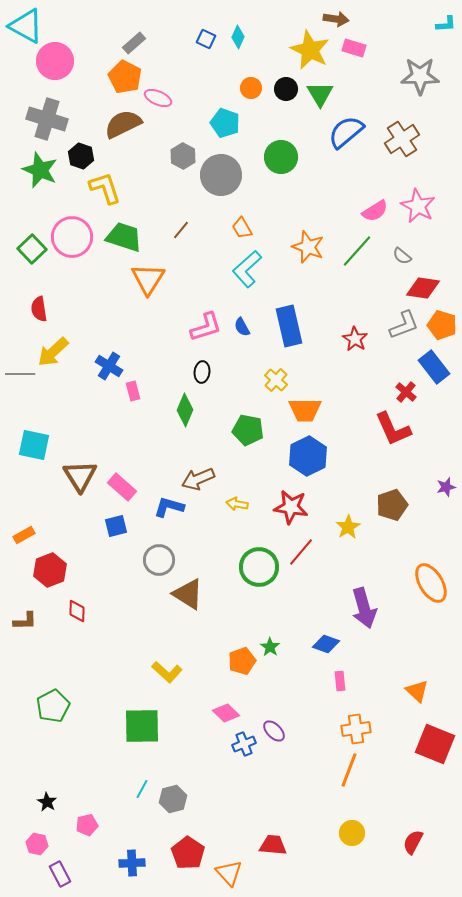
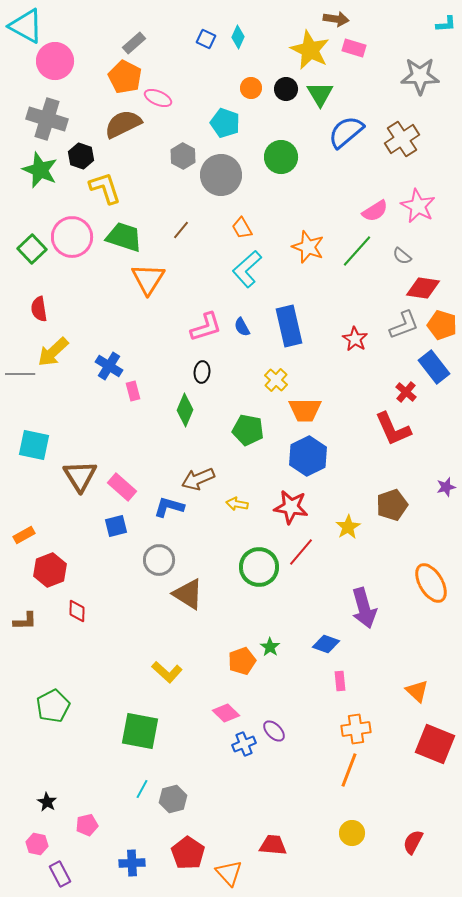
green square at (142, 726): moved 2 px left, 5 px down; rotated 12 degrees clockwise
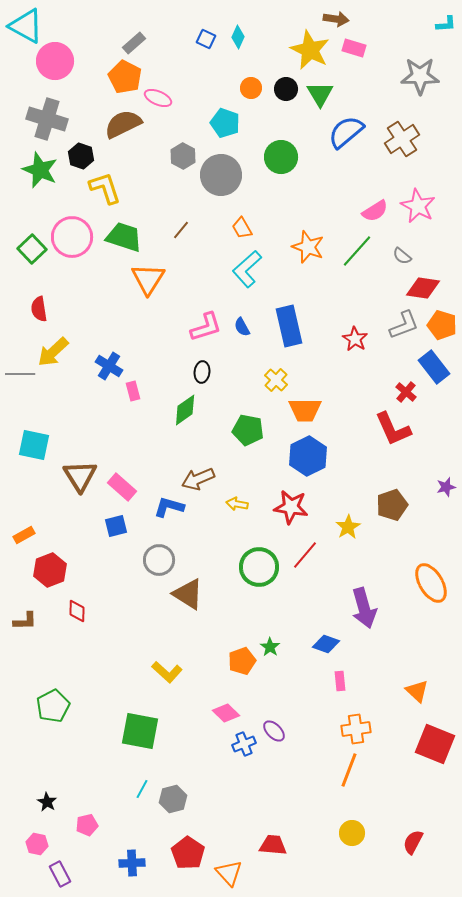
green diamond at (185, 410): rotated 32 degrees clockwise
red line at (301, 552): moved 4 px right, 3 px down
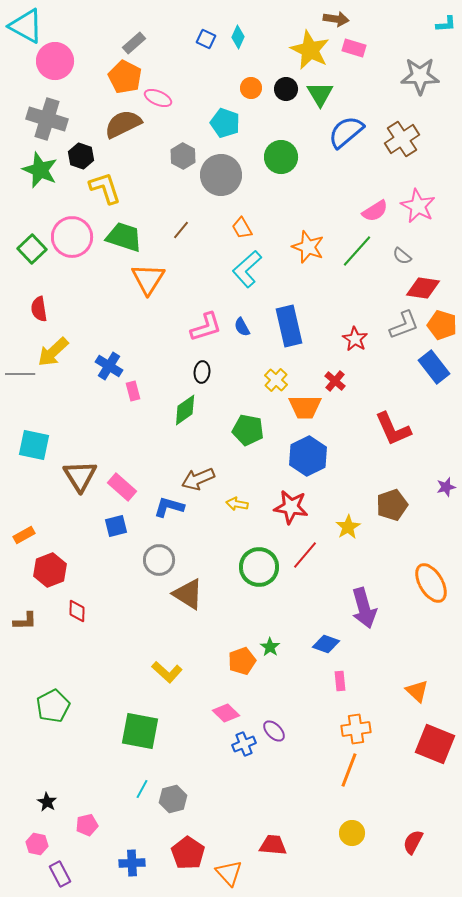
red cross at (406, 392): moved 71 px left, 11 px up
orange trapezoid at (305, 410): moved 3 px up
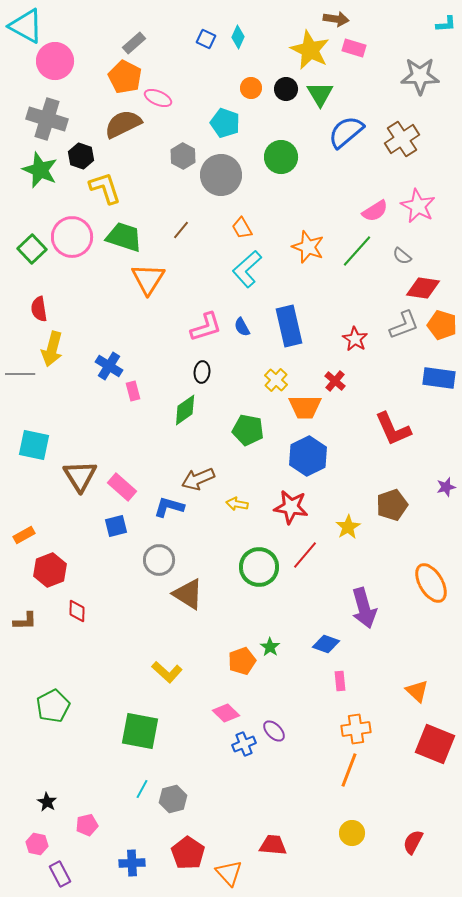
yellow arrow at (53, 352): moved 1 px left, 3 px up; rotated 32 degrees counterclockwise
blue rectangle at (434, 367): moved 5 px right, 11 px down; rotated 44 degrees counterclockwise
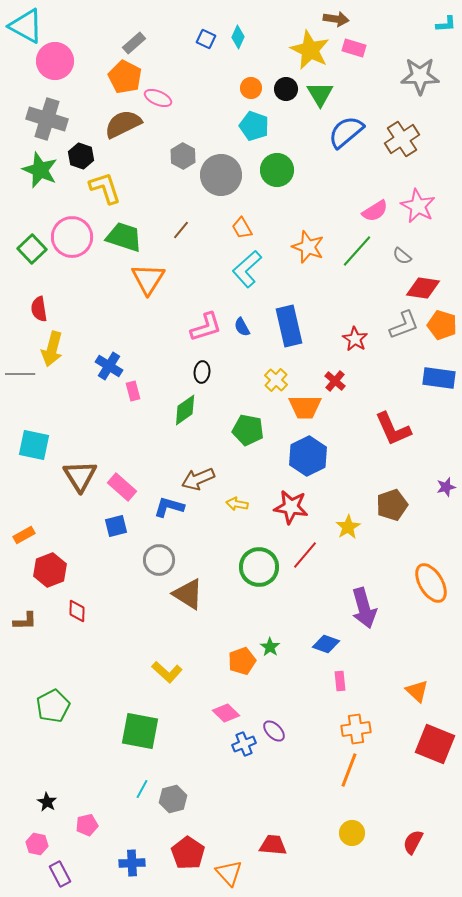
cyan pentagon at (225, 123): moved 29 px right, 3 px down
green circle at (281, 157): moved 4 px left, 13 px down
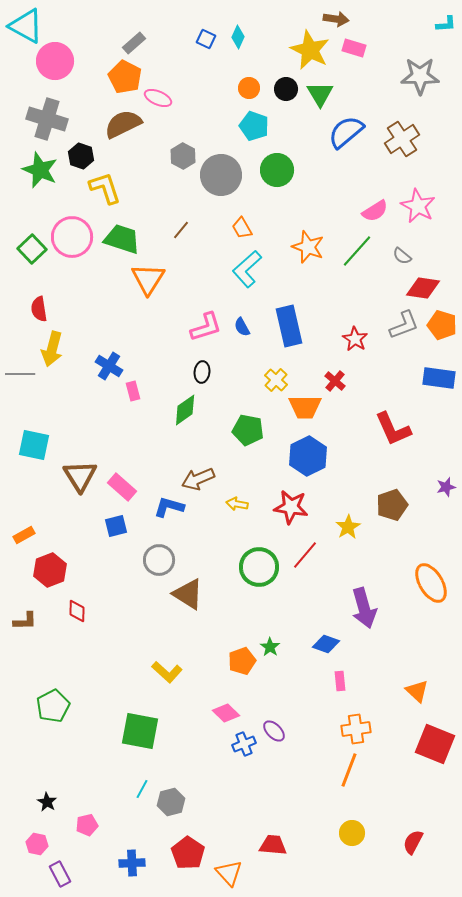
orange circle at (251, 88): moved 2 px left
green trapezoid at (124, 237): moved 2 px left, 2 px down
gray hexagon at (173, 799): moved 2 px left, 3 px down
